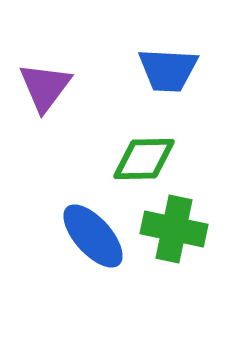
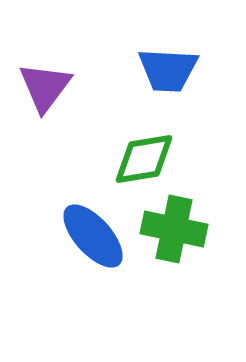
green diamond: rotated 8 degrees counterclockwise
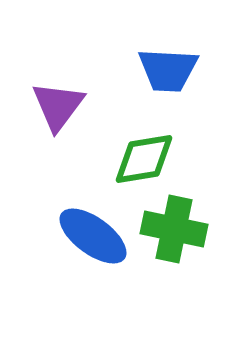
purple triangle: moved 13 px right, 19 px down
blue ellipse: rotated 12 degrees counterclockwise
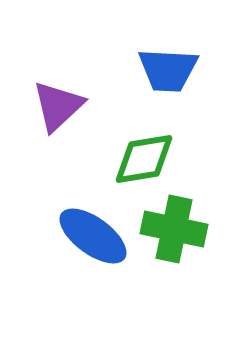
purple triangle: rotated 10 degrees clockwise
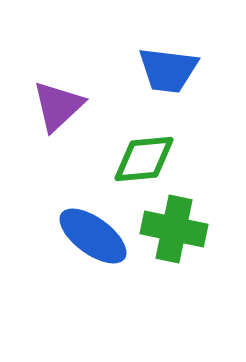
blue trapezoid: rotated 4 degrees clockwise
green diamond: rotated 4 degrees clockwise
